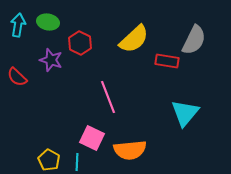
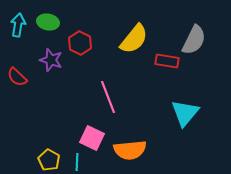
yellow semicircle: rotated 8 degrees counterclockwise
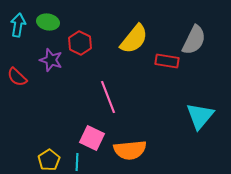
cyan triangle: moved 15 px right, 3 px down
yellow pentagon: rotated 10 degrees clockwise
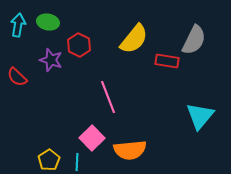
red hexagon: moved 1 px left, 2 px down
pink square: rotated 20 degrees clockwise
